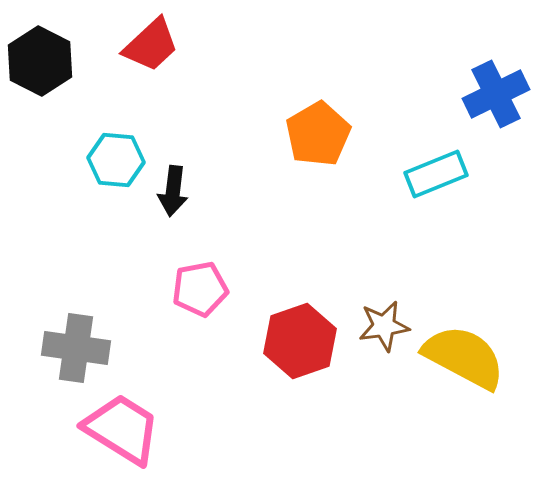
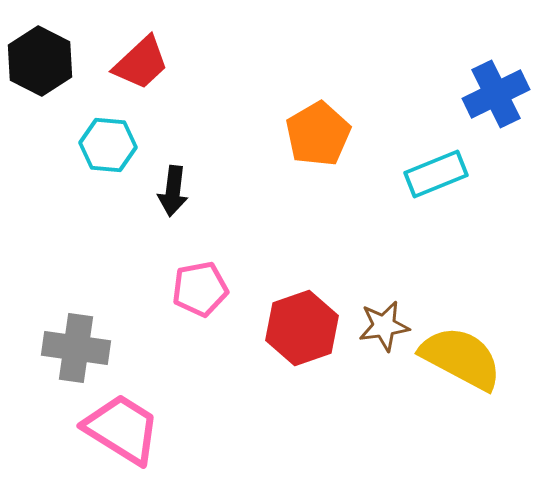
red trapezoid: moved 10 px left, 18 px down
cyan hexagon: moved 8 px left, 15 px up
red hexagon: moved 2 px right, 13 px up
yellow semicircle: moved 3 px left, 1 px down
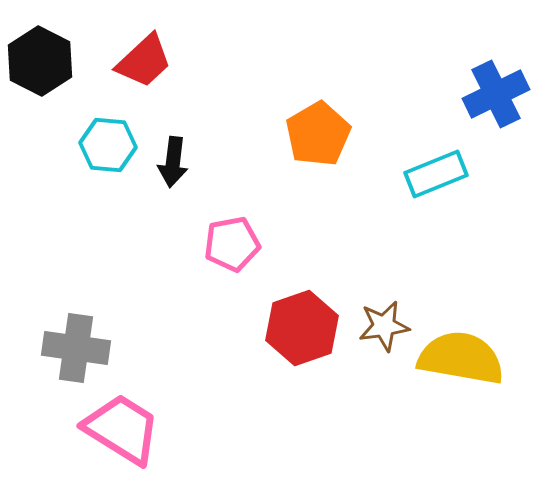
red trapezoid: moved 3 px right, 2 px up
black arrow: moved 29 px up
pink pentagon: moved 32 px right, 45 px up
yellow semicircle: rotated 18 degrees counterclockwise
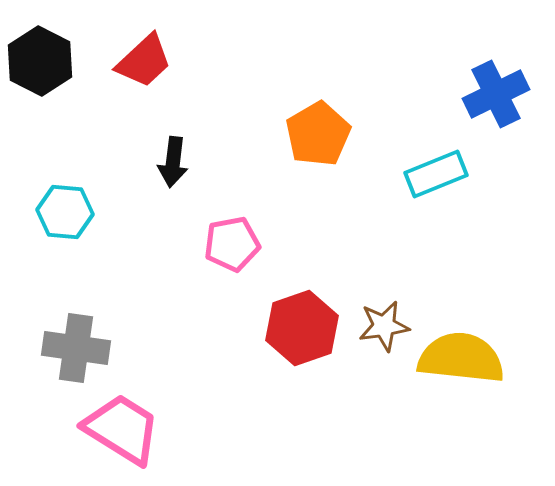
cyan hexagon: moved 43 px left, 67 px down
yellow semicircle: rotated 4 degrees counterclockwise
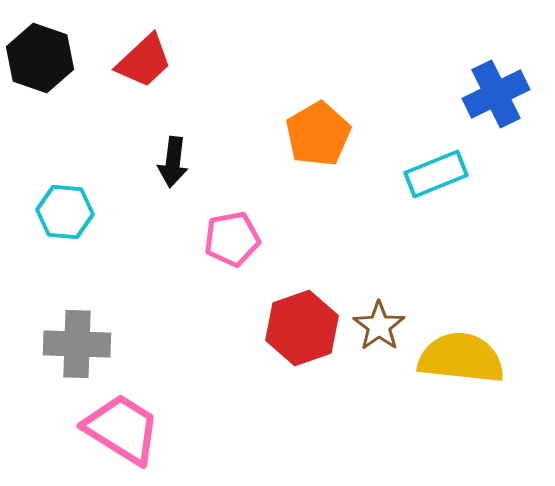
black hexagon: moved 3 px up; rotated 8 degrees counterclockwise
pink pentagon: moved 5 px up
brown star: moved 5 px left; rotated 27 degrees counterclockwise
gray cross: moved 1 px right, 4 px up; rotated 6 degrees counterclockwise
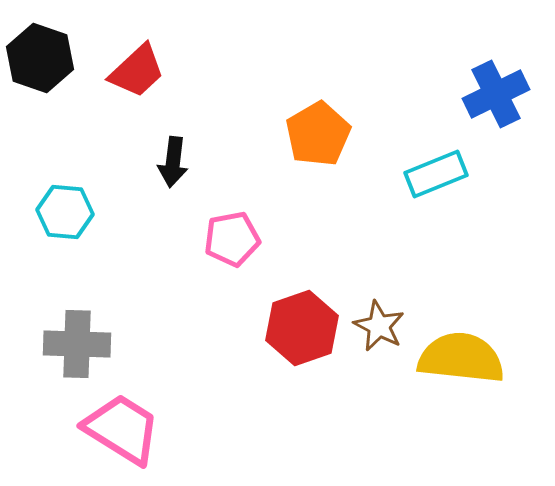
red trapezoid: moved 7 px left, 10 px down
brown star: rotated 9 degrees counterclockwise
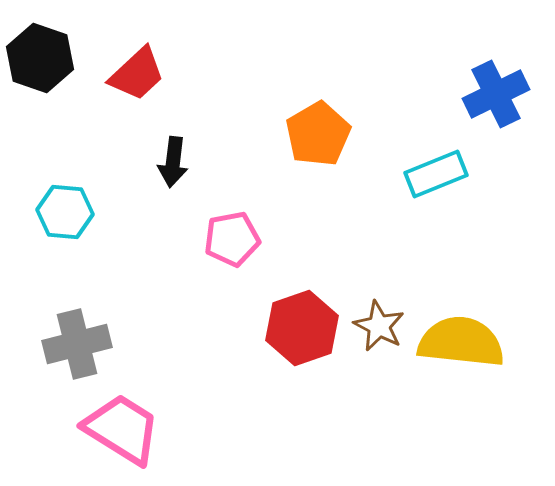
red trapezoid: moved 3 px down
gray cross: rotated 16 degrees counterclockwise
yellow semicircle: moved 16 px up
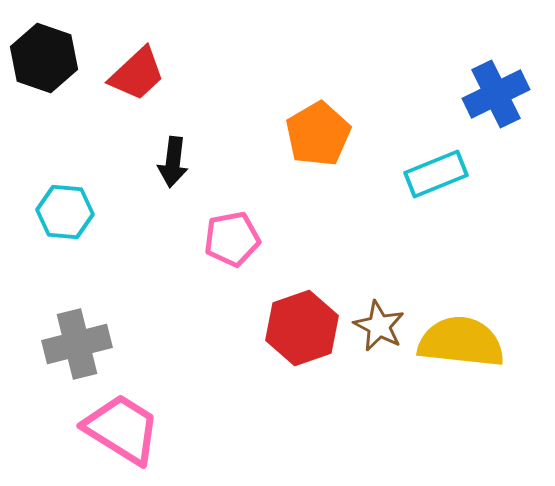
black hexagon: moved 4 px right
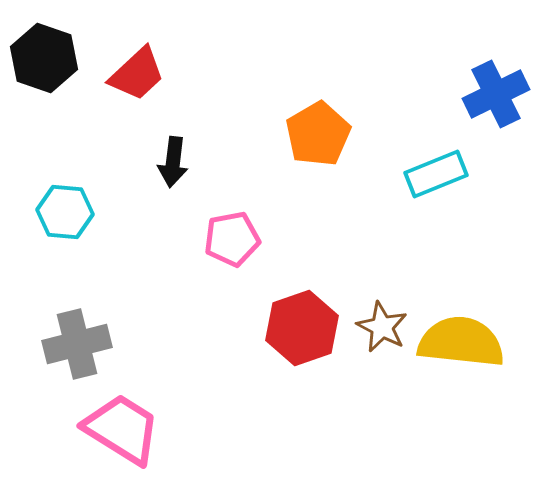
brown star: moved 3 px right, 1 px down
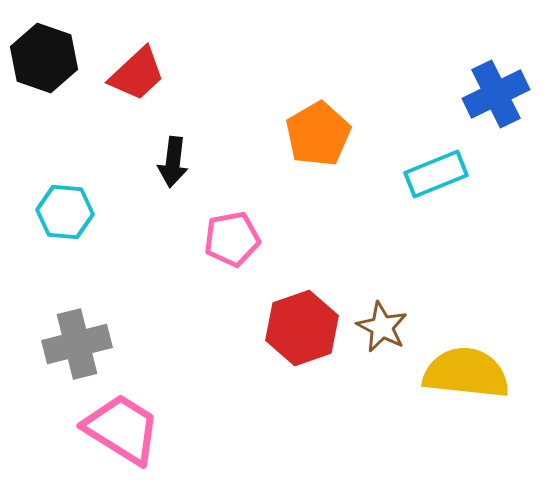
yellow semicircle: moved 5 px right, 31 px down
